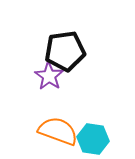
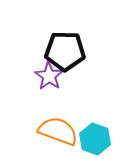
black pentagon: rotated 9 degrees clockwise
cyan hexagon: moved 2 px right; rotated 12 degrees clockwise
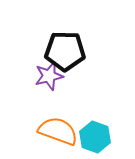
purple star: rotated 24 degrees clockwise
cyan hexagon: moved 2 px up
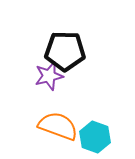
orange semicircle: moved 5 px up
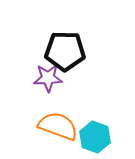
purple star: moved 1 px left, 2 px down; rotated 12 degrees clockwise
